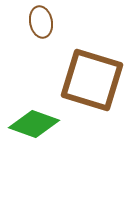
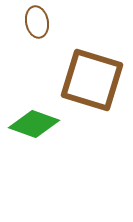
brown ellipse: moved 4 px left
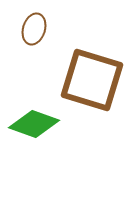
brown ellipse: moved 3 px left, 7 px down; rotated 28 degrees clockwise
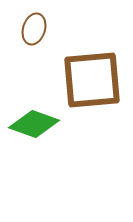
brown square: rotated 22 degrees counterclockwise
